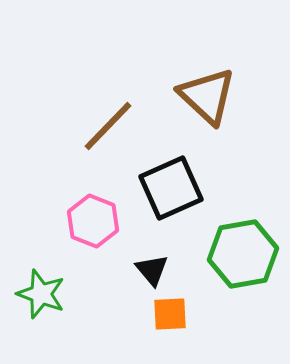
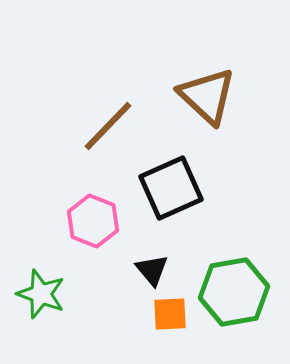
green hexagon: moved 9 px left, 38 px down
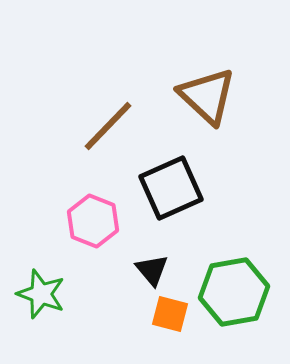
orange square: rotated 18 degrees clockwise
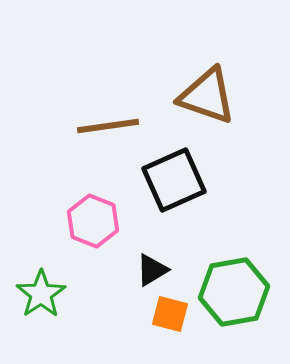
brown triangle: rotated 24 degrees counterclockwise
brown line: rotated 38 degrees clockwise
black square: moved 3 px right, 8 px up
black triangle: rotated 39 degrees clockwise
green star: rotated 18 degrees clockwise
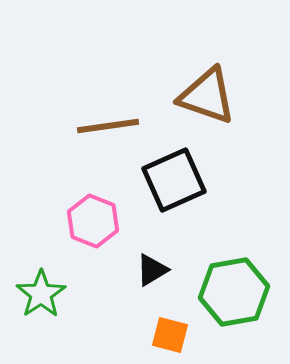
orange square: moved 21 px down
